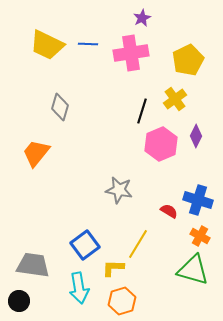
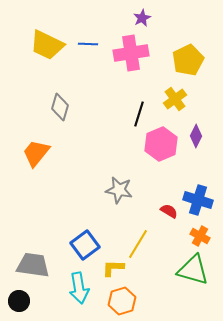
black line: moved 3 px left, 3 px down
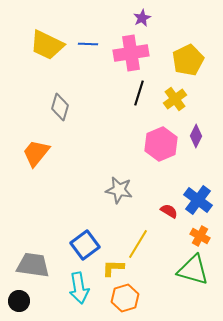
black line: moved 21 px up
blue cross: rotated 20 degrees clockwise
orange hexagon: moved 3 px right, 3 px up
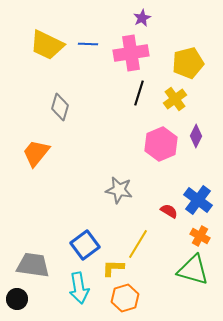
yellow pentagon: moved 3 px down; rotated 12 degrees clockwise
black circle: moved 2 px left, 2 px up
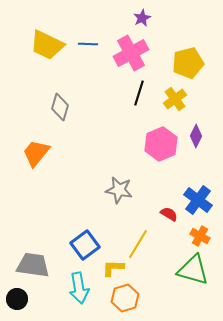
pink cross: rotated 20 degrees counterclockwise
red semicircle: moved 3 px down
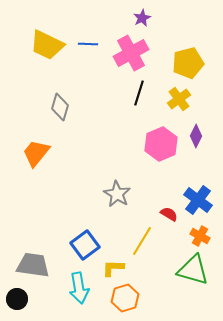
yellow cross: moved 4 px right
gray star: moved 2 px left, 4 px down; rotated 20 degrees clockwise
yellow line: moved 4 px right, 3 px up
